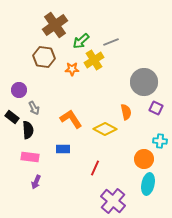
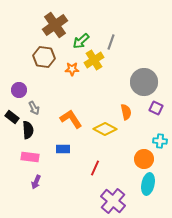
gray line: rotated 49 degrees counterclockwise
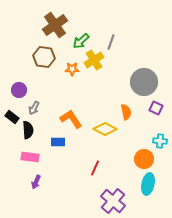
gray arrow: rotated 56 degrees clockwise
blue rectangle: moved 5 px left, 7 px up
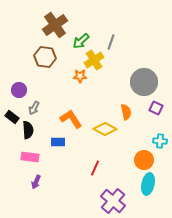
brown hexagon: moved 1 px right
orange star: moved 8 px right, 7 px down
orange circle: moved 1 px down
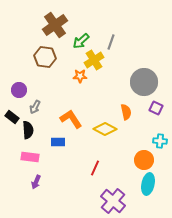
gray arrow: moved 1 px right, 1 px up
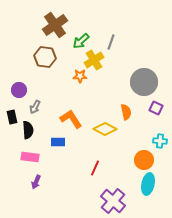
black rectangle: rotated 40 degrees clockwise
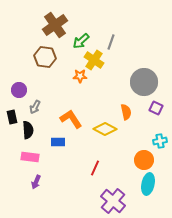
yellow cross: rotated 24 degrees counterclockwise
cyan cross: rotated 16 degrees counterclockwise
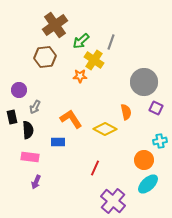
brown hexagon: rotated 15 degrees counterclockwise
cyan ellipse: rotated 35 degrees clockwise
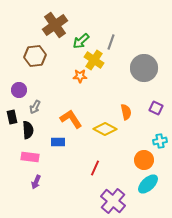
brown hexagon: moved 10 px left, 1 px up
gray circle: moved 14 px up
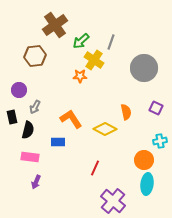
black semicircle: rotated 18 degrees clockwise
cyan ellipse: moved 1 px left; rotated 40 degrees counterclockwise
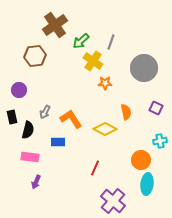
yellow cross: moved 1 px left, 1 px down
orange star: moved 25 px right, 7 px down
gray arrow: moved 10 px right, 5 px down
orange circle: moved 3 px left
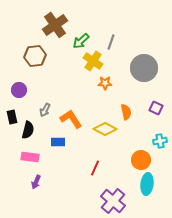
gray arrow: moved 2 px up
